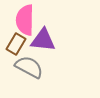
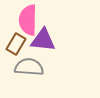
pink semicircle: moved 3 px right
gray semicircle: rotated 24 degrees counterclockwise
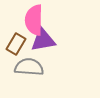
pink semicircle: moved 6 px right
purple triangle: rotated 16 degrees counterclockwise
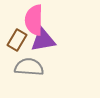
brown rectangle: moved 1 px right, 4 px up
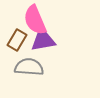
pink semicircle: moved 1 px right; rotated 24 degrees counterclockwise
